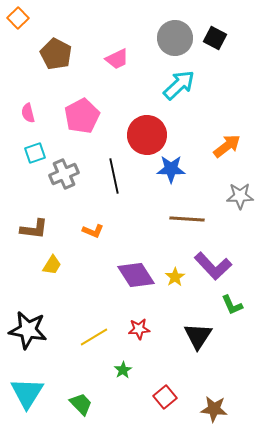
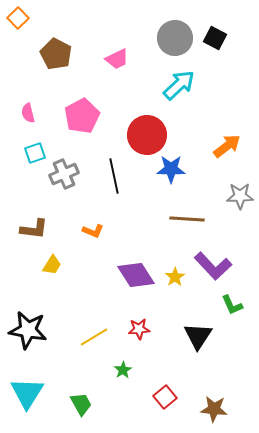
green trapezoid: rotated 15 degrees clockwise
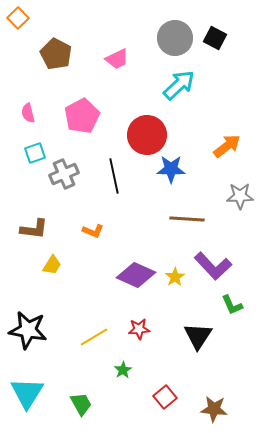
purple diamond: rotated 33 degrees counterclockwise
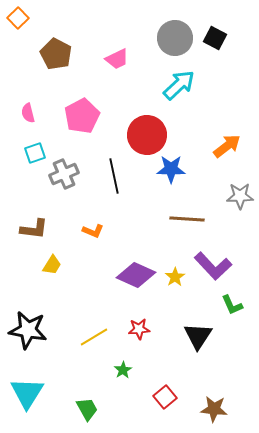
green trapezoid: moved 6 px right, 5 px down
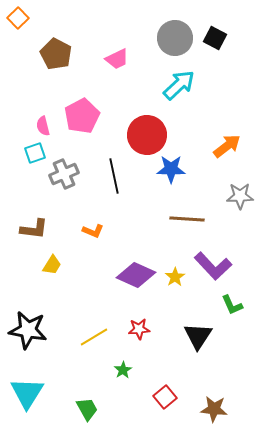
pink semicircle: moved 15 px right, 13 px down
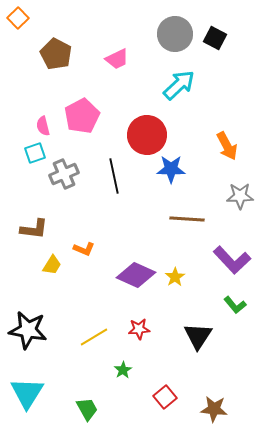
gray circle: moved 4 px up
orange arrow: rotated 100 degrees clockwise
orange L-shape: moved 9 px left, 18 px down
purple L-shape: moved 19 px right, 6 px up
green L-shape: moved 3 px right; rotated 15 degrees counterclockwise
